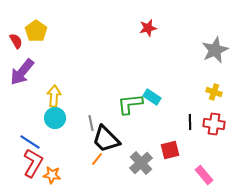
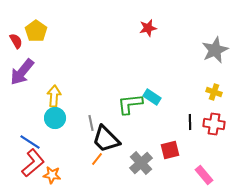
red L-shape: rotated 20 degrees clockwise
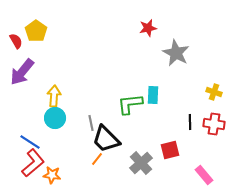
gray star: moved 39 px left, 3 px down; rotated 20 degrees counterclockwise
cyan rectangle: moved 1 px right, 2 px up; rotated 60 degrees clockwise
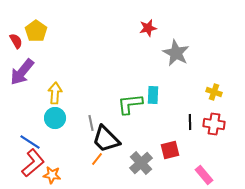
yellow arrow: moved 1 px right, 3 px up
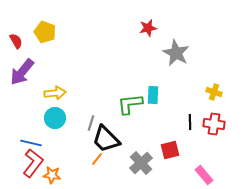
yellow pentagon: moved 9 px right, 1 px down; rotated 15 degrees counterclockwise
yellow arrow: rotated 80 degrees clockwise
gray line: rotated 28 degrees clockwise
blue line: moved 1 px right, 1 px down; rotated 20 degrees counterclockwise
red L-shape: rotated 12 degrees counterclockwise
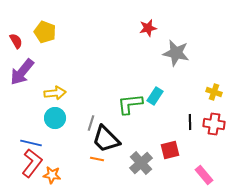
gray star: rotated 16 degrees counterclockwise
cyan rectangle: moved 2 px right, 1 px down; rotated 30 degrees clockwise
orange line: rotated 64 degrees clockwise
red L-shape: moved 1 px left
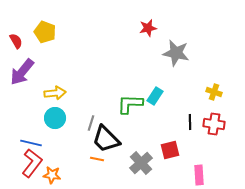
green L-shape: rotated 8 degrees clockwise
pink rectangle: moved 5 px left; rotated 36 degrees clockwise
